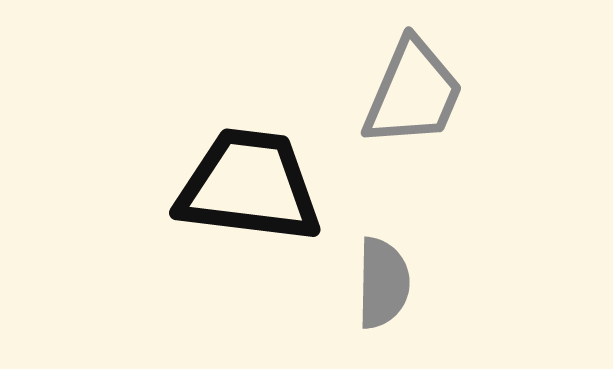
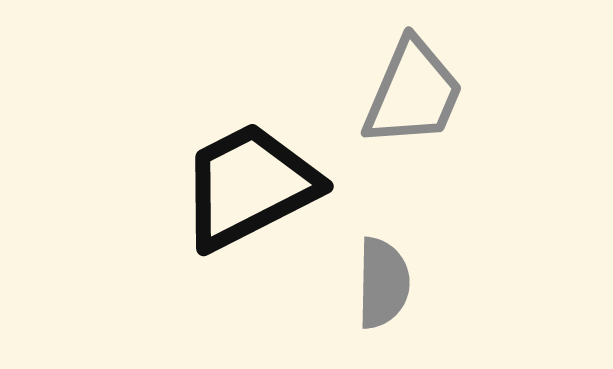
black trapezoid: rotated 34 degrees counterclockwise
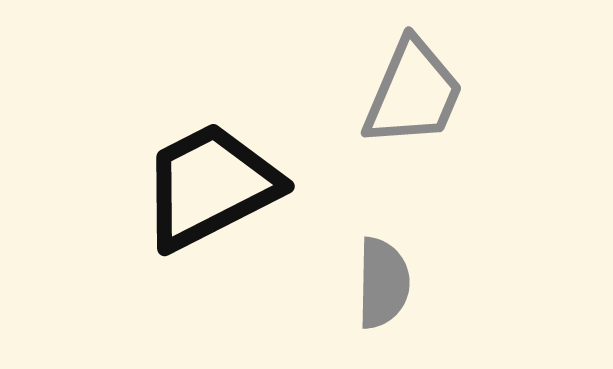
black trapezoid: moved 39 px left
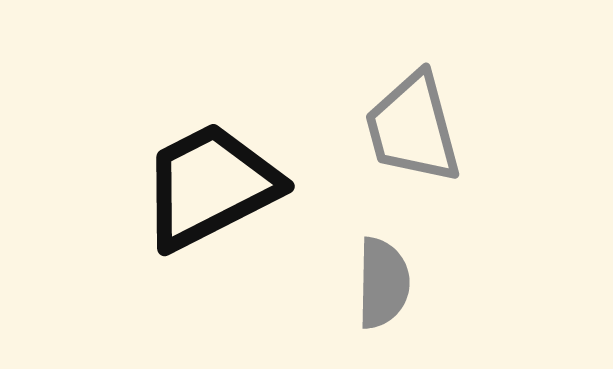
gray trapezoid: moved 35 px down; rotated 142 degrees clockwise
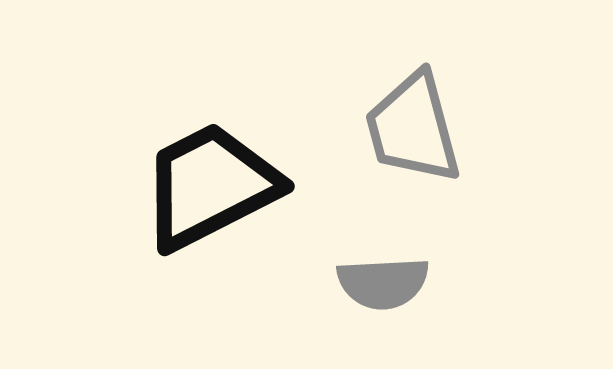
gray semicircle: rotated 86 degrees clockwise
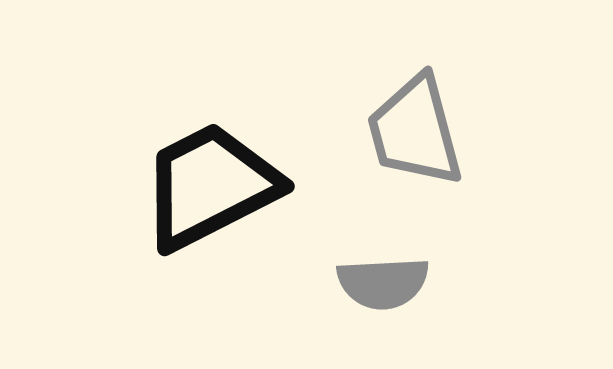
gray trapezoid: moved 2 px right, 3 px down
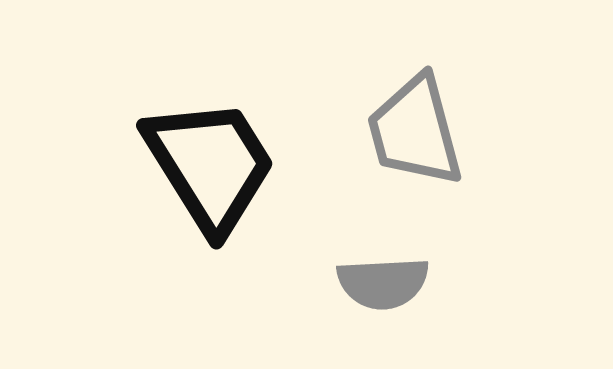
black trapezoid: moved 21 px up; rotated 85 degrees clockwise
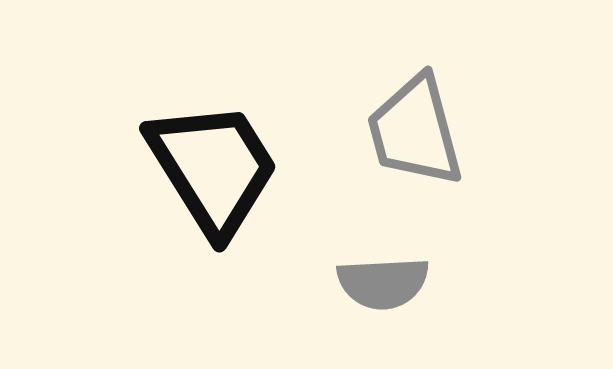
black trapezoid: moved 3 px right, 3 px down
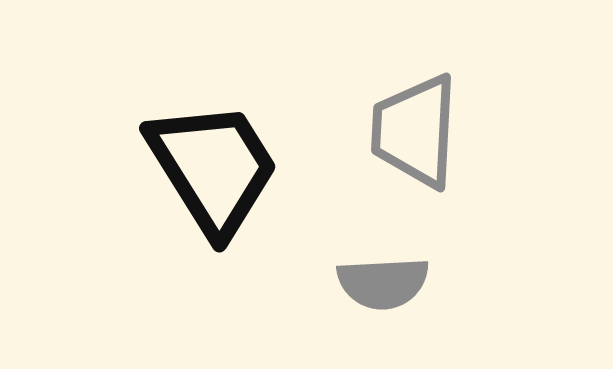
gray trapezoid: rotated 18 degrees clockwise
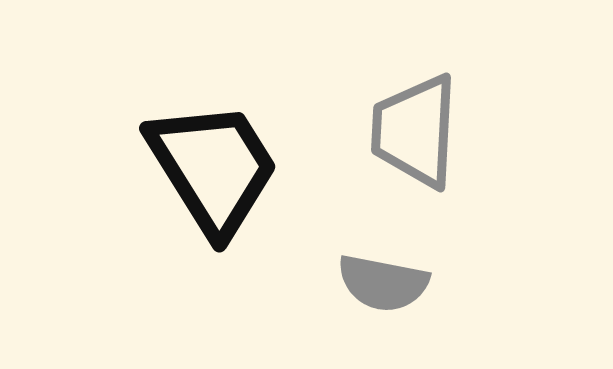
gray semicircle: rotated 14 degrees clockwise
